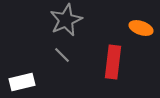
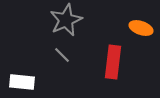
white rectangle: rotated 20 degrees clockwise
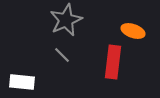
orange ellipse: moved 8 px left, 3 px down
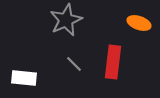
orange ellipse: moved 6 px right, 8 px up
gray line: moved 12 px right, 9 px down
white rectangle: moved 2 px right, 4 px up
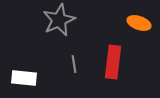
gray star: moved 7 px left
gray line: rotated 36 degrees clockwise
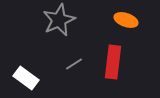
orange ellipse: moved 13 px left, 3 px up
gray line: rotated 66 degrees clockwise
white rectangle: moved 2 px right; rotated 30 degrees clockwise
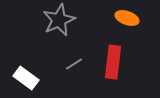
orange ellipse: moved 1 px right, 2 px up
